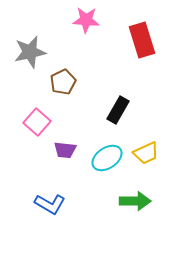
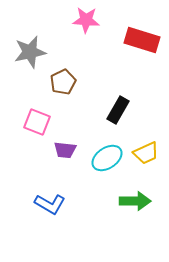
red rectangle: rotated 56 degrees counterclockwise
pink square: rotated 20 degrees counterclockwise
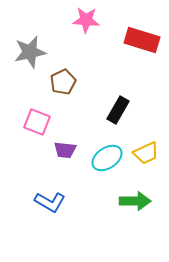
blue L-shape: moved 2 px up
